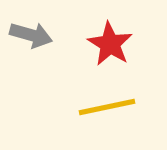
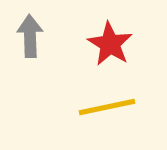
gray arrow: moved 1 px left, 1 px down; rotated 108 degrees counterclockwise
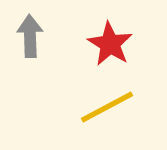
yellow line: rotated 16 degrees counterclockwise
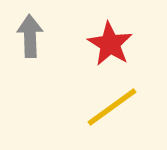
yellow line: moved 5 px right; rotated 8 degrees counterclockwise
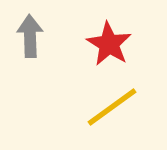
red star: moved 1 px left
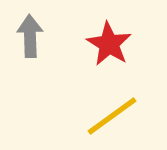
yellow line: moved 9 px down
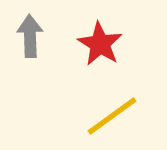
red star: moved 9 px left
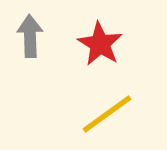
yellow line: moved 5 px left, 2 px up
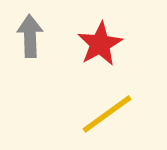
red star: rotated 12 degrees clockwise
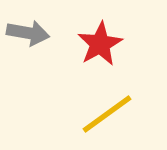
gray arrow: moved 2 px left, 3 px up; rotated 102 degrees clockwise
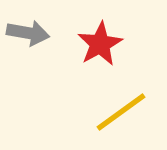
yellow line: moved 14 px right, 2 px up
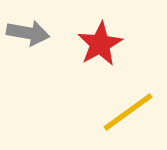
yellow line: moved 7 px right
